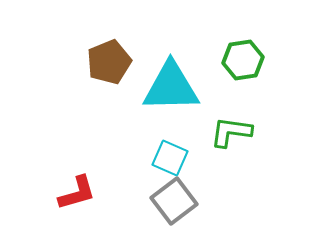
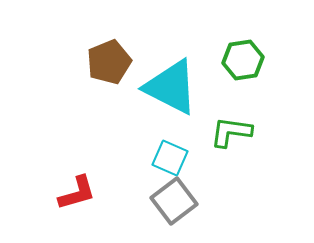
cyan triangle: rotated 28 degrees clockwise
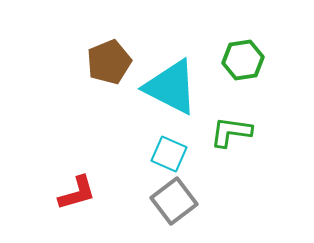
cyan square: moved 1 px left, 4 px up
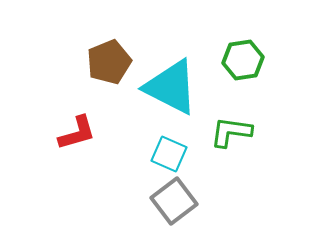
red L-shape: moved 60 px up
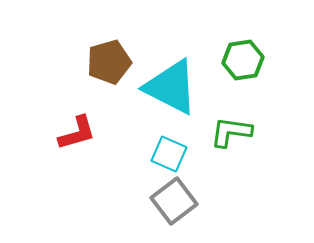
brown pentagon: rotated 6 degrees clockwise
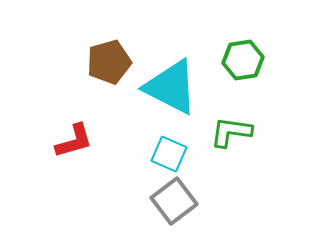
red L-shape: moved 3 px left, 8 px down
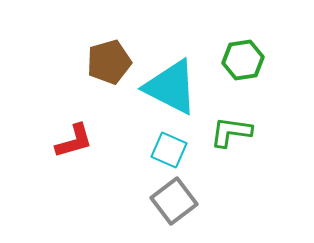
cyan square: moved 4 px up
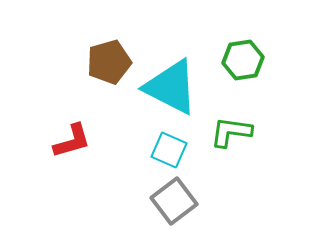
red L-shape: moved 2 px left
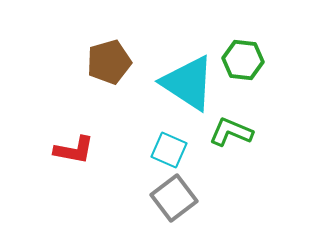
green hexagon: rotated 15 degrees clockwise
cyan triangle: moved 17 px right, 4 px up; rotated 6 degrees clockwise
green L-shape: rotated 15 degrees clockwise
red L-shape: moved 2 px right, 9 px down; rotated 27 degrees clockwise
gray square: moved 3 px up
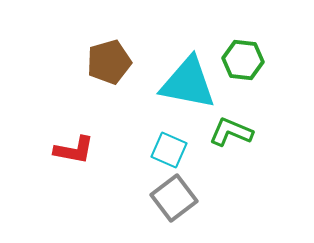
cyan triangle: rotated 22 degrees counterclockwise
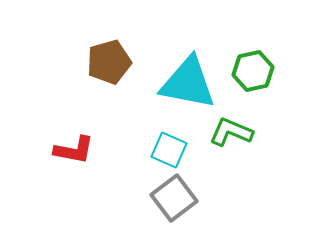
green hexagon: moved 10 px right, 11 px down; rotated 18 degrees counterclockwise
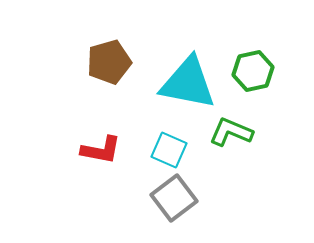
red L-shape: moved 27 px right
